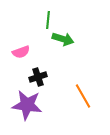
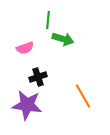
pink semicircle: moved 4 px right, 4 px up
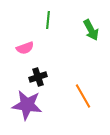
green arrow: moved 28 px right, 9 px up; rotated 45 degrees clockwise
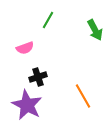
green line: rotated 24 degrees clockwise
green arrow: moved 4 px right
purple star: rotated 20 degrees clockwise
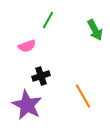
pink semicircle: moved 2 px right, 2 px up
black cross: moved 3 px right, 1 px up
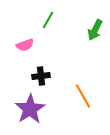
green arrow: rotated 55 degrees clockwise
pink semicircle: moved 2 px left, 1 px up
black cross: rotated 12 degrees clockwise
purple star: moved 3 px right, 4 px down; rotated 12 degrees clockwise
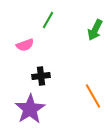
orange line: moved 10 px right
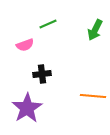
green line: moved 4 px down; rotated 36 degrees clockwise
black cross: moved 1 px right, 2 px up
orange line: rotated 55 degrees counterclockwise
purple star: moved 3 px left, 1 px up
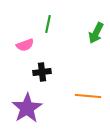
green line: rotated 54 degrees counterclockwise
green arrow: moved 1 px right, 3 px down
black cross: moved 2 px up
orange line: moved 5 px left
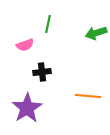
green arrow: rotated 45 degrees clockwise
